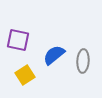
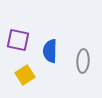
blue semicircle: moved 4 px left, 4 px up; rotated 50 degrees counterclockwise
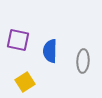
yellow square: moved 7 px down
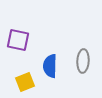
blue semicircle: moved 15 px down
yellow square: rotated 12 degrees clockwise
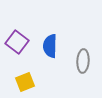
purple square: moved 1 px left, 2 px down; rotated 25 degrees clockwise
blue semicircle: moved 20 px up
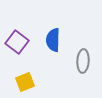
blue semicircle: moved 3 px right, 6 px up
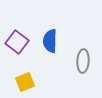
blue semicircle: moved 3 px left, 1 px down
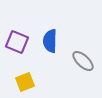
purple square: rotated 15 degrees counterclockwise
gray ellipse: rotated 50 degrees counterclockwise
